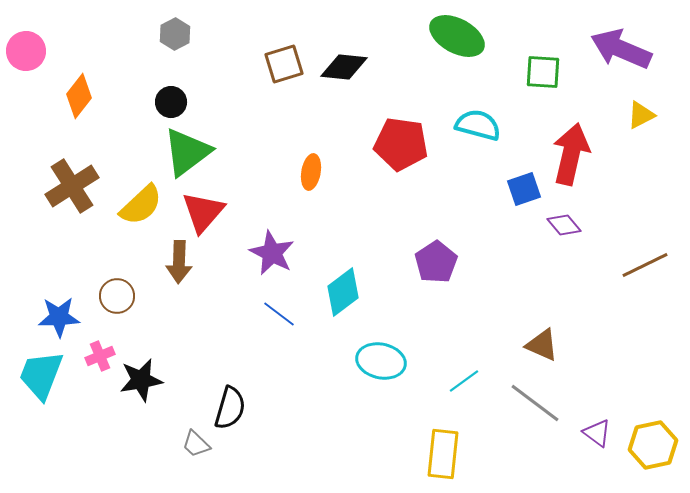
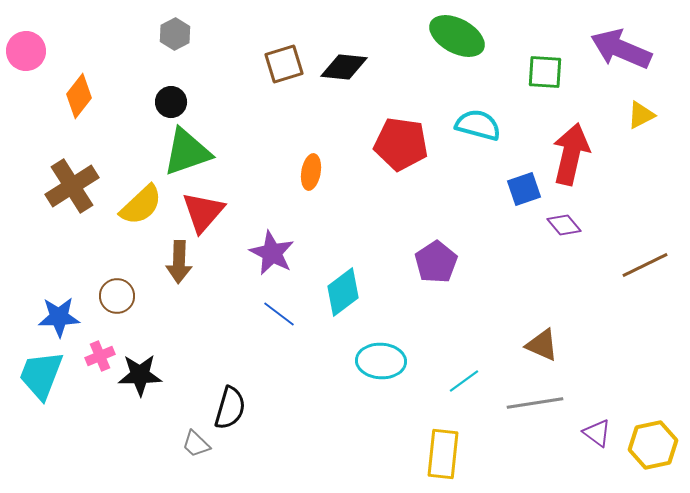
green square: moved 2 px right
green triangle: rotated 18 degrees clockwise
cyan ellipse: rotated 9 degrees counterclockwise
black star: moved 1 px left, 5 px up; rotated 9 degrees clockwise
gray line: rotated 46 degrees counterclockwise
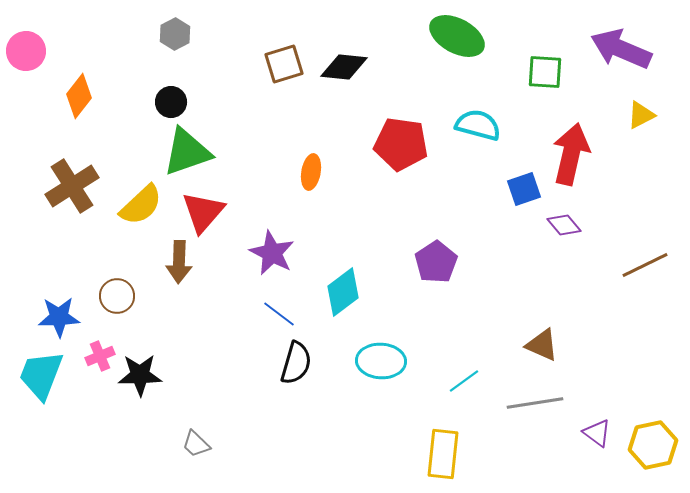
black semicircle: moved 66 px right, 45 px up
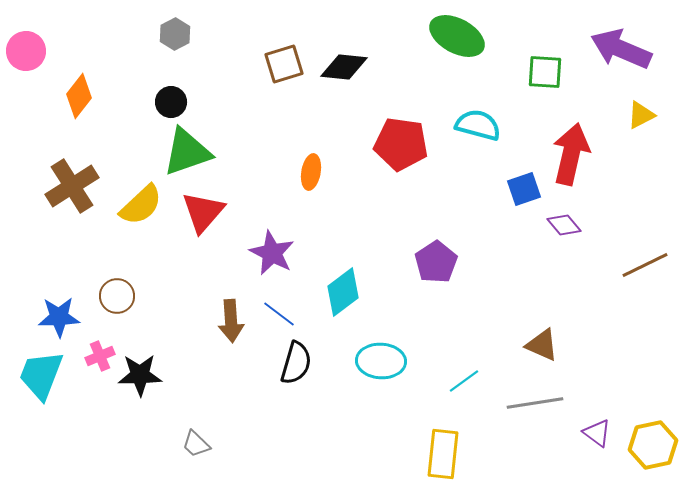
brown arrow: moved 52 px right, 59 px down; rotated 6 degrees counterclockwise
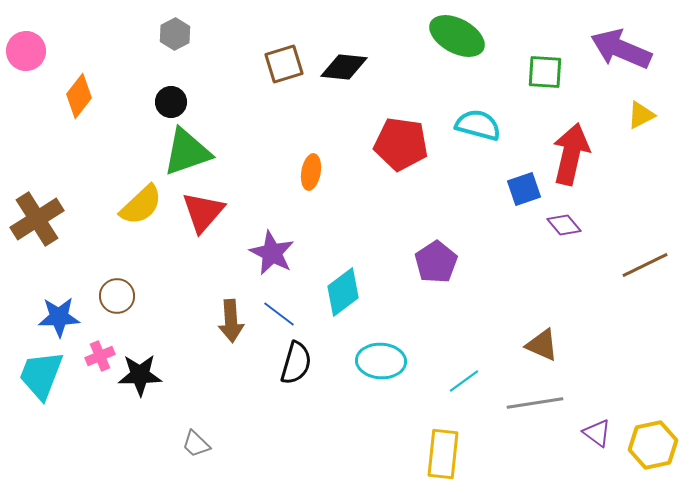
brown cross: moved 35 px left, 33 px down
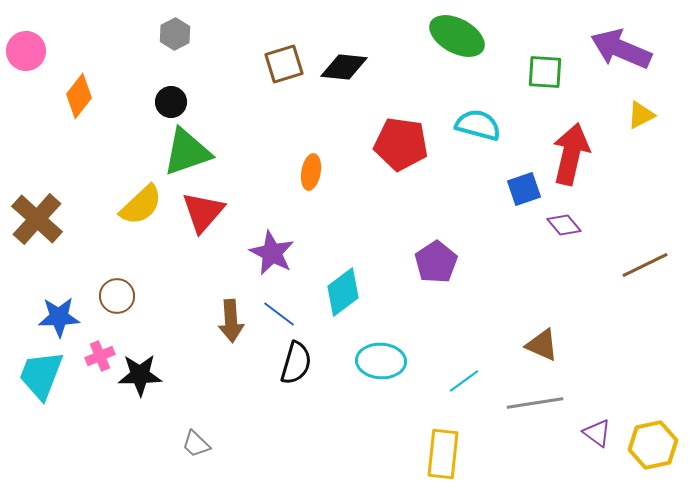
brown cross: rotated 16 degrees counterclockwise
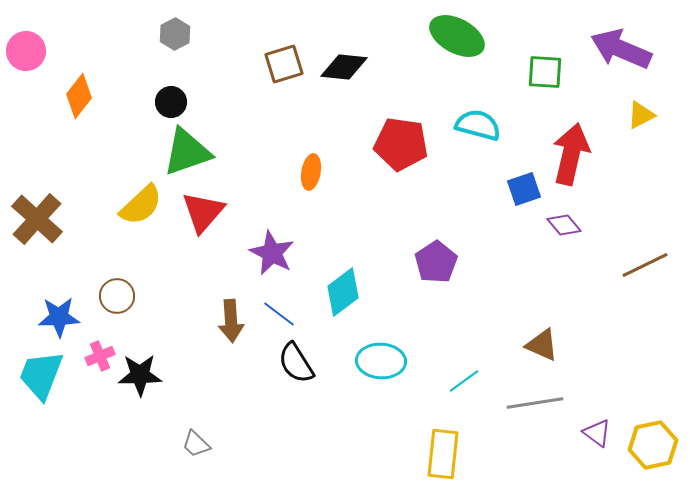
black semicircle: rotated 132 degrees clockwise
